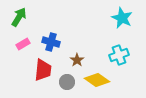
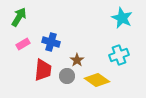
gray circle: moved 6 px up
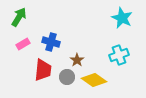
gray circle: moved 1 px down
yellow diamond: moved 3 px left
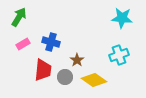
cyan star: rotated 20 degrees counterclockwise
gray circle: moved 2 px left
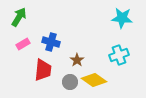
gray circle: moved 5 px right, 5 px down
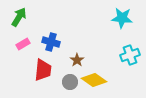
cyan cross: moved 11 px right
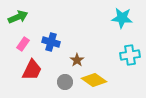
green arrow: moved 1 px left; rotated 36 degrees clockwise
pink rectangle: rotated 24 degrees counterclockwise
cyan cross: rotated 12 degrees clockwise
red trapezoid: moved 11 px left; rotated 20 degrees clockwise
gray circle: moved 5 px left
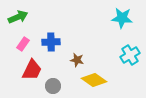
blue cross: rotated 18 degrees counterclockwise
cyan cross: rotated 24 degrees counterclockwise
brown star: rotated 24 degrees counterclockwise
gray circle: moved 12 px left, 4 px down
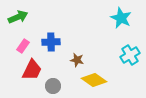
cyan star: moved 1 px left; rotated 20 degrees clockwise
pink rectangle: moved 2 px down
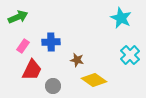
cyan cross: rotated 12 degrees counterclockwise
